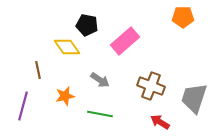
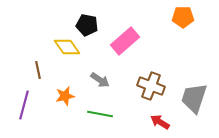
purple line: moved 1 px right, 1 px up
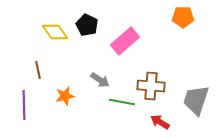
black pentagon: rotated 15 degrees clockwise
yellow diamond: moved 12 px left, 15 px up
brown cross: rotated 16 degrees counterclockwise
gray trapezoid: moved 2 px right, 2 px down
purple line: rotated 16 degrees counterclockwise
green line: moved 22 px right, 12 px up
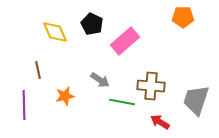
black pentagon: moved 5 px right, 1 px up
yellow diamond: rotated 12 degrees clockwise
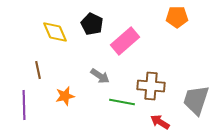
orange pentagon: moved 6 px left
gray arrow: moved 4 px up
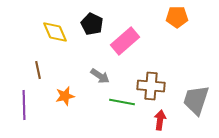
red arrow: moved 2 px up; rotated 66 degrees clockwise
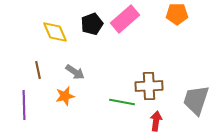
orange pentagon: moved 3 px up
black pentagon: rotated 25 degrees clockwise
pink rectangle: moved 22 px up
gray arrow: moved 25 px left, 4 px up
brown cross: moved 2 px left; rotated 8 degrees counterclockwise
red arrow: moved 4 px left, 1 px down
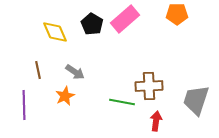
black pentagon: rotated 20 degrees counterclockwise
orange star: rotated 12 degrees counterclockwise
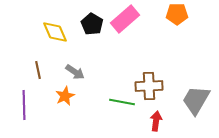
gray trapezoid: rotated 12 degrees clockwise
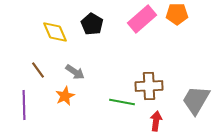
pink rectangle: moved 17 px right
brown line: rotated 24 degrees counterclockwise
